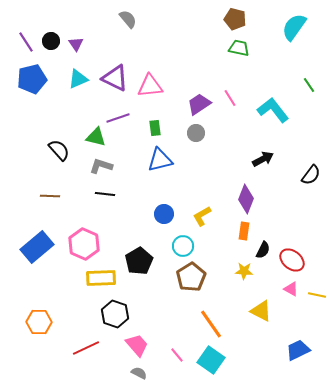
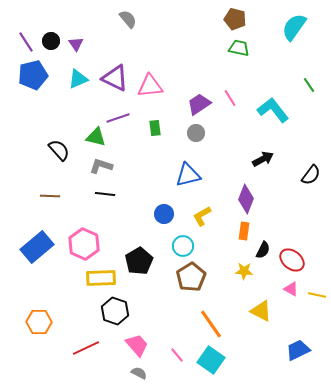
blue pentagon at (32, 79): moved 1 px right, 4 px up
blue triangle at (160, 160): moved 28 px right, 15 px down
black hexagon at (115, 314): moved 3 px up
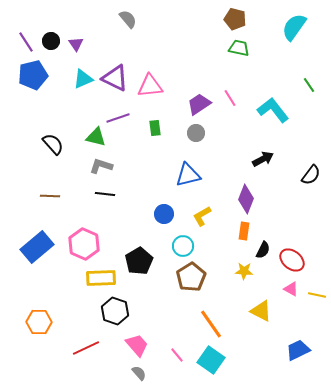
cyan triangle at (78, 79): moved 5 px right
black semicircle at (59, 150): moved 6 px left, 6 px up
gray semicircle at (139, 373): rotated 21 degrees clockwise
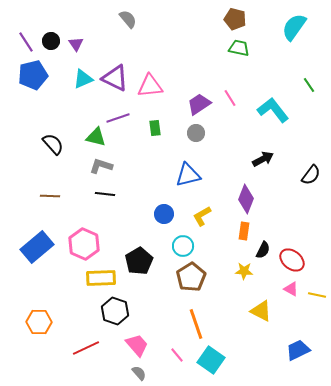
orange line at (211, 324): moved 15 px left; rotated 16 degrees clockwise
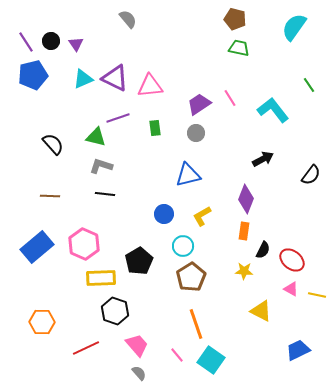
orange hexagon at (39, 322): moved 3 px right
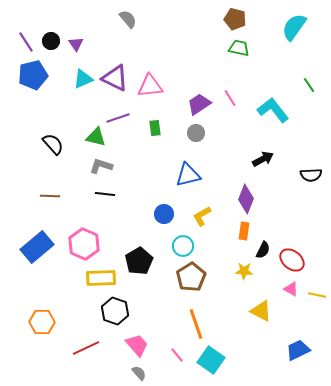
black semicircle at (311, 175): rotated 50 degrees clockwise
